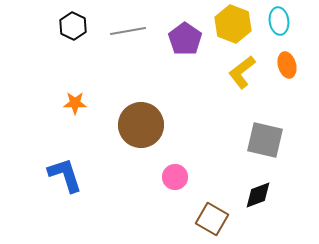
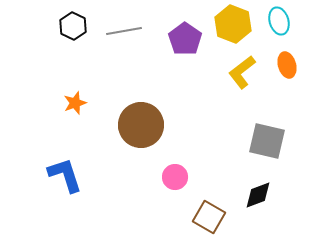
cyan ellipse: rotated 8 degrees counterclockwise
gray line: moved 4 px left
orange star: rotated 20 degrees counterclockwise
gray square: moved 2 px right, 1 px down
brown square: moved 3 px left, 2 px up
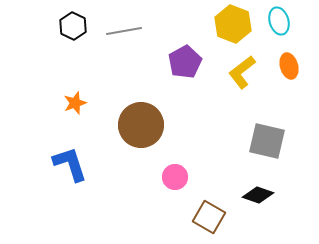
purple pentagon: moved 23 px down; rotated 8 degrees clockwise
orange ellipse: moved 2 px right, 1 px down
blue L-shape: moved 5 px right, 11 px up
black diamond: rotated 40 degrees clockwise
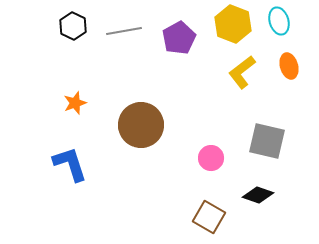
purple pentagon: moved 6 px left, 24 px up
pink circle: moved 36 px right, 19 px up
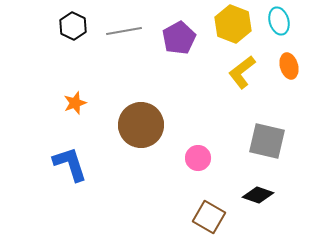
pink circle: moved 13 px left
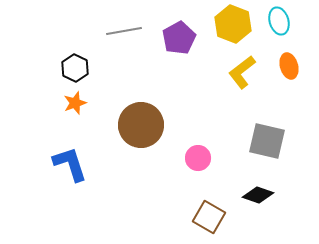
black hexagon: moved 2 px right, 42 px down
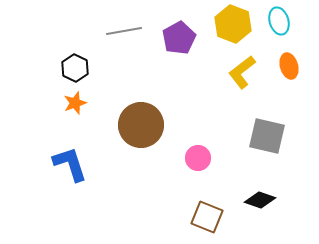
gray square: moved 5 px up
black diamond: moved 2 px right, 5 px down
brown square: moved 2 px left; rotated 8 degrees counterclockwise
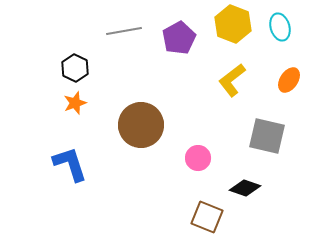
cyan ellipse: moved 1 px right, 6 px down
orange ellipse: moved 14 px down; rotated 50 degrees clockwise
yellow L-shape: moved 10 px left, 8 px down
black diamond: moved 15 px left, 12 px up
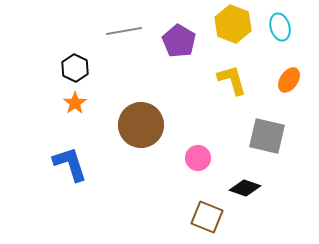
purple pentagon: moved 3 px down; rotated 12 degrees counterclockwise
yellow L-shape: rotated 112 degrees clockwise
orange star: rotated 15 degrees counterclockwise
